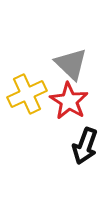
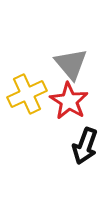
gray triangle: rotated 6 degrees clockwise
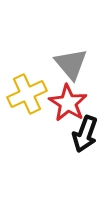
red star: moved 1 px left, 2 px down
black arrow: moved 12 px up
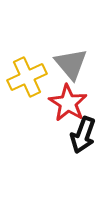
yellow cross: moved 17 px up
black arrow: moved 2 px left, 1 px down
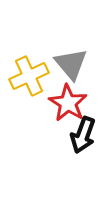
yellow cross: moved 2 px right, 1 px up
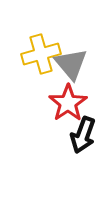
yellow cross: moved 12 px right, 22 px up; rotated 9 degrees clockwise
red star: rotated 6 degrees clockwise
